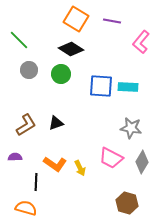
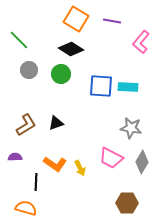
brown hexagon: rotated 15 degrees counterclockwise
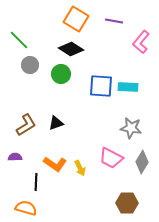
purple line: moved 2 px right
gray circle: moved 1 px right, 5 px up
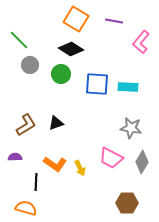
blue square: moved 4 px left, 2 px up
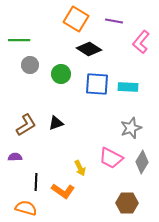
green line: rotated 45 degrees counterclockwise
black diamond: moved 18 px right
gray star: rotated 30 degrees counterclockwise
orange L-shape: moved 8 px right, 27 px down
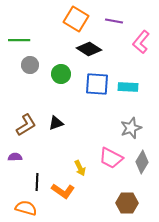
black line: moved 1 px right
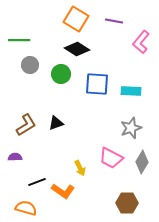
black diamond: moved 12 px left
cyan rectangle: moved 3 px right, 4 px down
black line: rotated 66 degrees clockwise
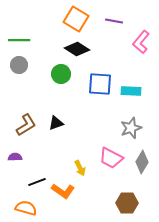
gray circle: moved 11 px left
blue square: moved 3 px right
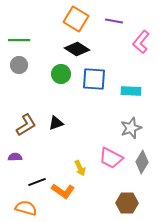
blue square: moved 6 px left, 5 px up
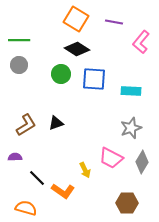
purple line: moved 1 px down
yellow arrow: moved 5 px right, 2 px down
black line: moved 4 px up; rotated 66 degrees clockwise
